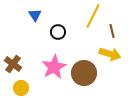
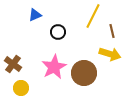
blue triangle: rotated 40 degrees clockwise
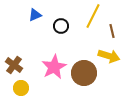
black circle: moved 3 px right, 6 px up
yellow arrow: moved 1 px left, 2 px down
brown cross: moved 1 px right, 1 px down
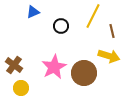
blue triangle: moved 2 px left, 3 px up
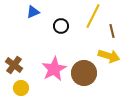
pink star: moved 2 px down
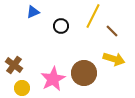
brown line: rotated 32 degrees counterclockwise
yellow arrow: moved 5 px right, 3 px down
pink star: moved 1 px left, 10 px down
yellow circle: moved 1 px right
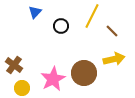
blue triangle: moved 2 px right; rotated 24 degrees counterclockwise
yellow line: moved 1 px left
yellow arrow: rotated 30 degrees counterclockwise
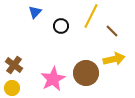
yellow line: moved 1 px left
brown circle: moved 2 px right
yellow circle: moved 10 px left
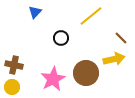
yellow line: rotated 25 degrees clockwise
black circle: moved 12 px down
brown line: moved 9 px right, 7 px down
brown cross: rotated 24 degrees counterclockwise
yellow circle: moved 1 px up
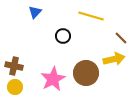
yellow line: rotated 55 degrees clockwise
black circle: moved 2 px right, 2 px up
brown cross: moved 1 px down
yellow circle: moved 3 px right
